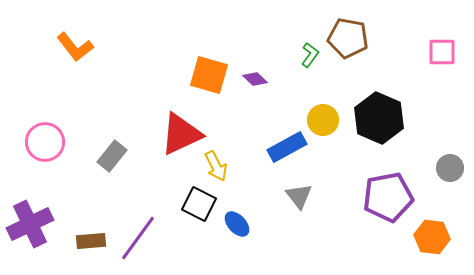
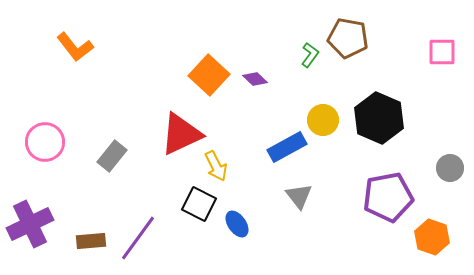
orange square: rotated 27 degrees clockwise
blue ellipse: rotated 8 degrees clockwise
orange hexagon: rotated 12 degrees clockwise
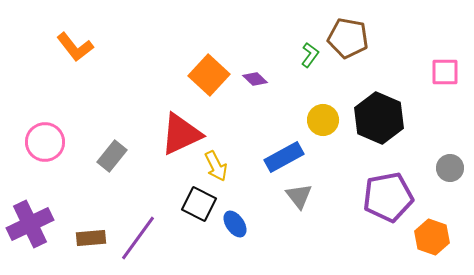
pink square: moved 3 px right, 20 px down
blue rectangle: moved 3 px left, 10 px down
blue ellipse: moved 2 px left
brown rectangle: moved 3 px up
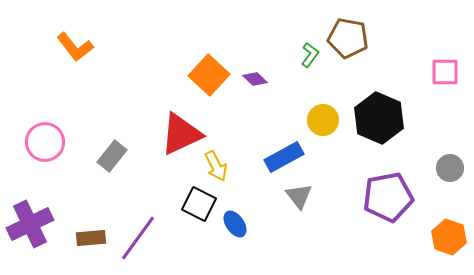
orange hexagon: moved 17 px right
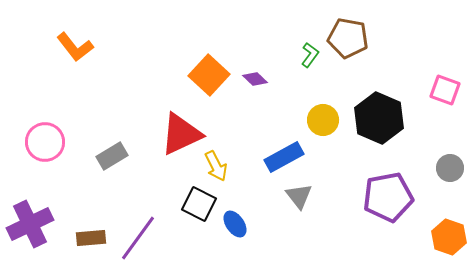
pink square: moved 18 px down; rotated 20 degrees clockwise
gray rectangle: rotated 20 degrees clockwise
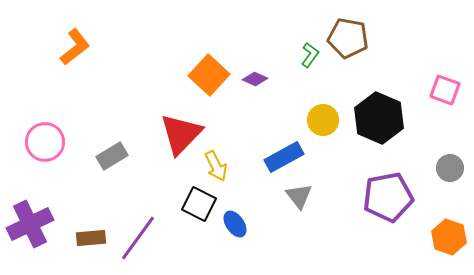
orange L-shape: rotated 90 degrees counterclockwise
purple diamond: rotated 20 degrees counterclockwise
red triangle: rotated 21 degrees counterclockwise
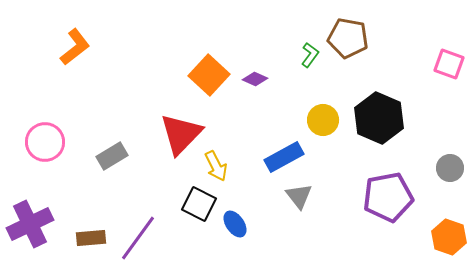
pink square: moved 4 px right, 26 px up
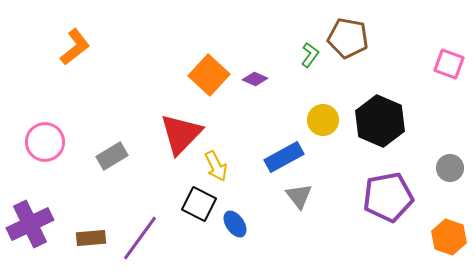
black hexagon: moved 1 px right, 3 px down
purple line: moved 2 px right
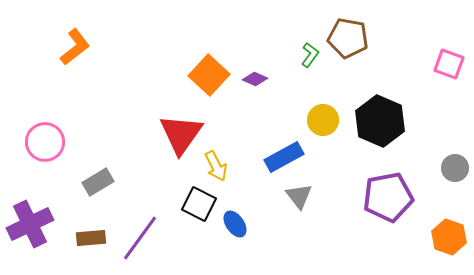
red triangle: rotated 9 degrees counterclockwise
gray rectangle: moved 14 px left, 26 px down
gray circle: moved 5 px right
